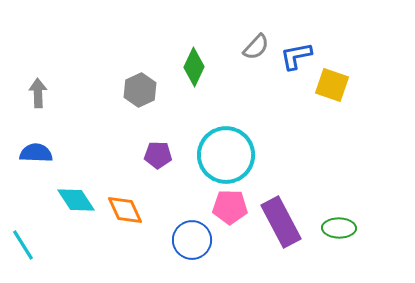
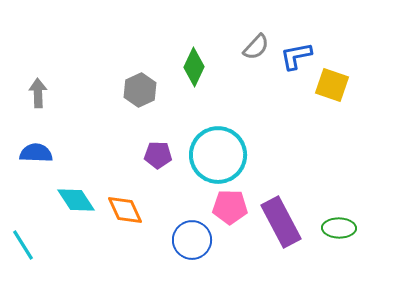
cyan circle: moved 8 px left
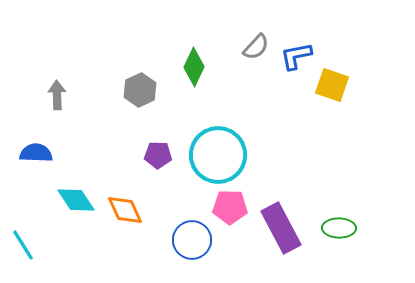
gray arrow: moved 19 px right, 2 px down
purple rectangle: moved 6 px down
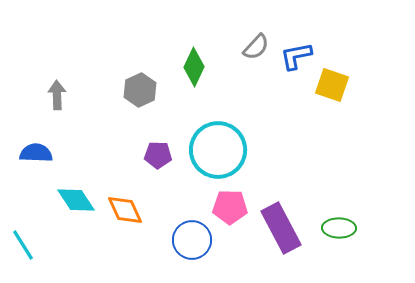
cyan circle: moved 5 px up
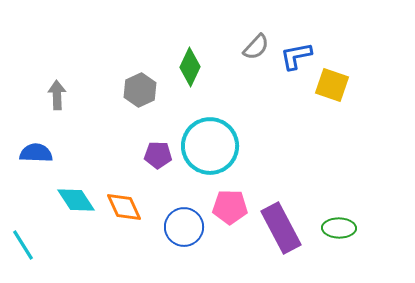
green diamond: moved 4 px left
cyan circle: moved 8 px left, 4 px up
orange diamond: moved 1 px left, 3 px up
blue circle: moved 8 px left, 13 px up
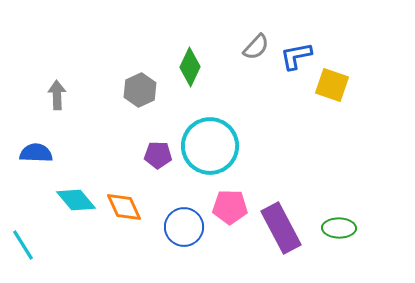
cyan diamond: rotated 6 degrees counterclockwise
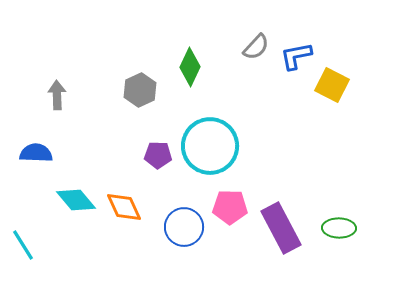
yellow square: rotated 8 degrees clockwise
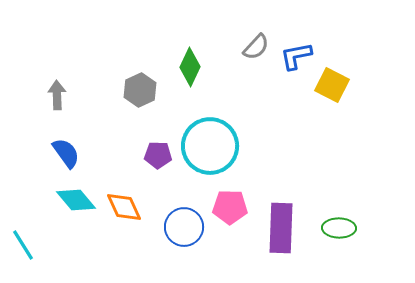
blue semicircle: moved 30 px right; rotated 52 degrees clockwise
purple rectangle: rotated 30 degrees clockwise
